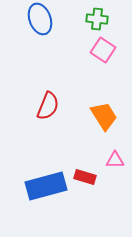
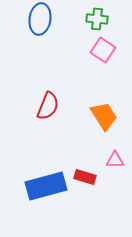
blue ellipse: rotated 28 degrees clockwise
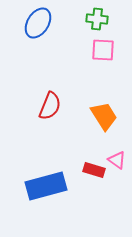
blue ellipse: moved 2 px left, 4 px down; rotated 24 degrees clockwise
pink square: rotated 30 degrees counterclockwise
red semicircle: moved 2 px right
pink triangle: moved 2 px right; rotated 36 degrees clockwise
red rectangle: moved 9 px right, 7 px up
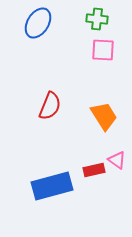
red rectangle: rotated 30 degrees counterclockwise
blue rectangle: moved 6 px right
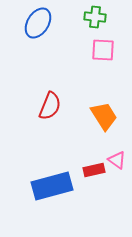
green cross: moved 2 px left, 2 px up
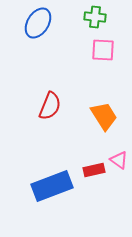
pink triangle: moved 2 px right
blue rectangle: rotated 6 degrees counterclockwise
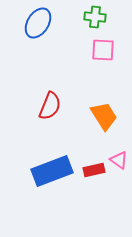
blue rectangle: moved 15 px up
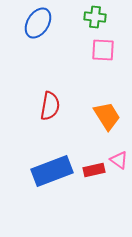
red semicircle: rotated 12 degrees counterclockwise
orange trapezoid: moved 3 px right
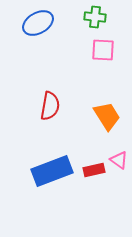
blue ellipse: rotated 28 degrees clockwise
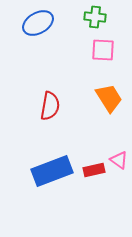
orange trapezoid: moved 2 px right, 18 px up
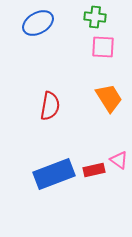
pink square: moved 3 px up
blue rectangle: moved 2 px right, 3 px down
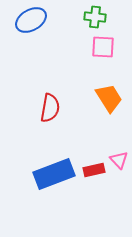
blue ellipse: moved 7 px left, 3 px up
red semicircle: moved 2 px down
pink triangle: rotated 12 degrees clockwise
